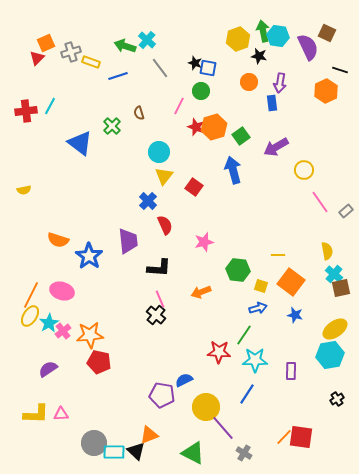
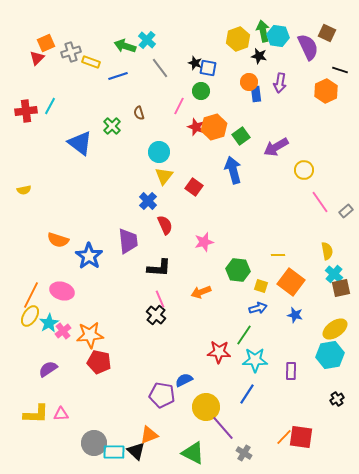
blue rectangle at (272, 103): moved 16 px left, 9 px up
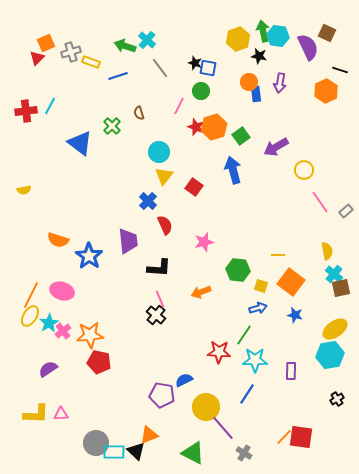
gray circle at (94, 443): moved 2 px right
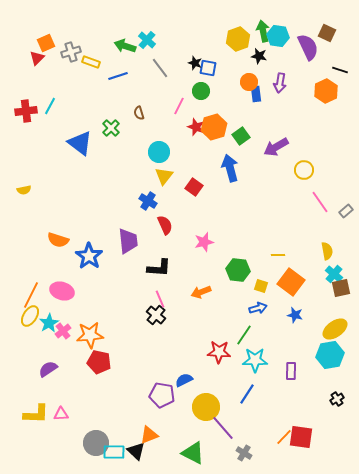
green cross at (112, 126): moved 1 px left, 2 px down
blue arrow at (233, 170): moved 3 px left, 2 px up
blue cross at (148, 201): rotated 12 degrees counterclockwise
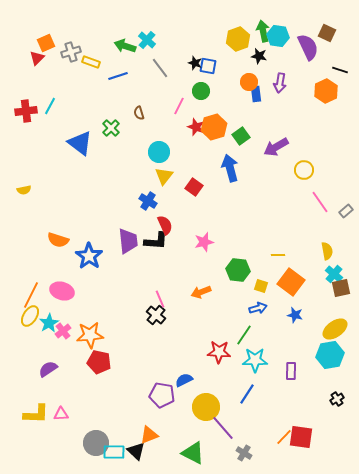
blue square at (208, 68): moved 2 px up
black L-shape at (159, 268): moved 3 px left, 27 px up
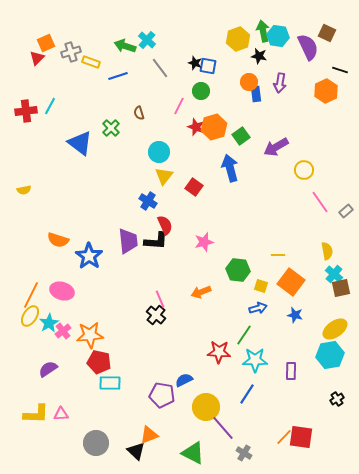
cyan rectangle at (114, 452): moved 4 px left, 69 px up
